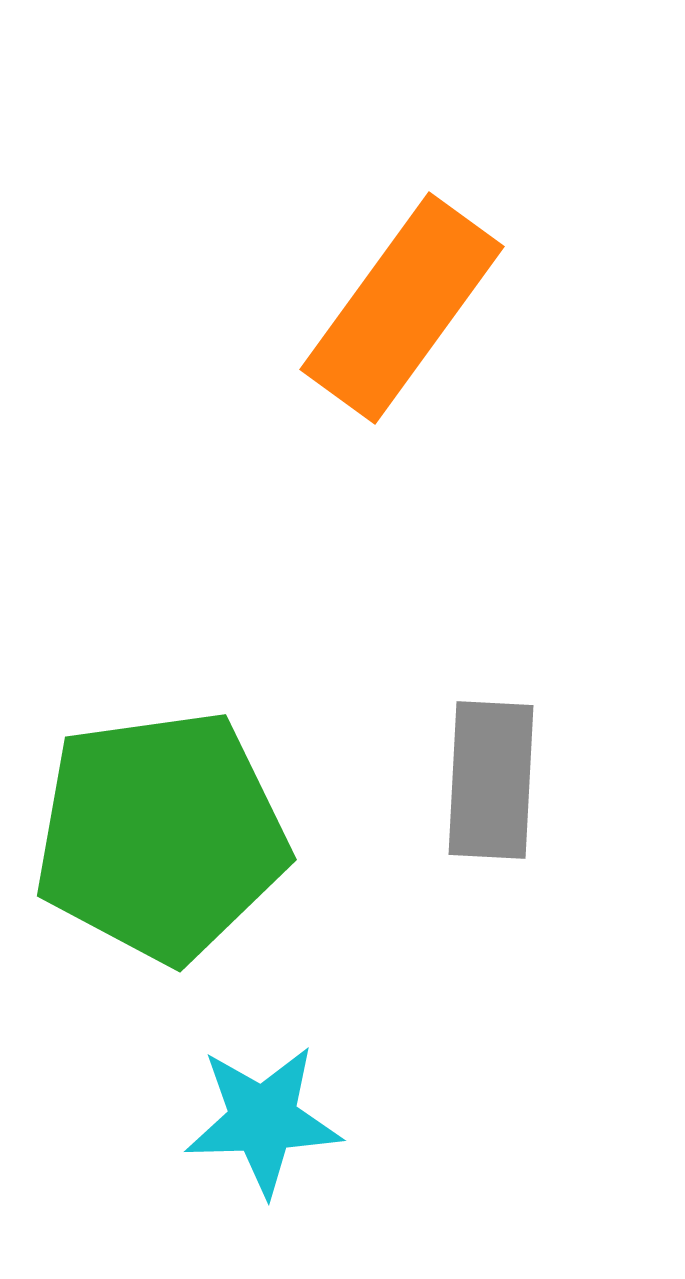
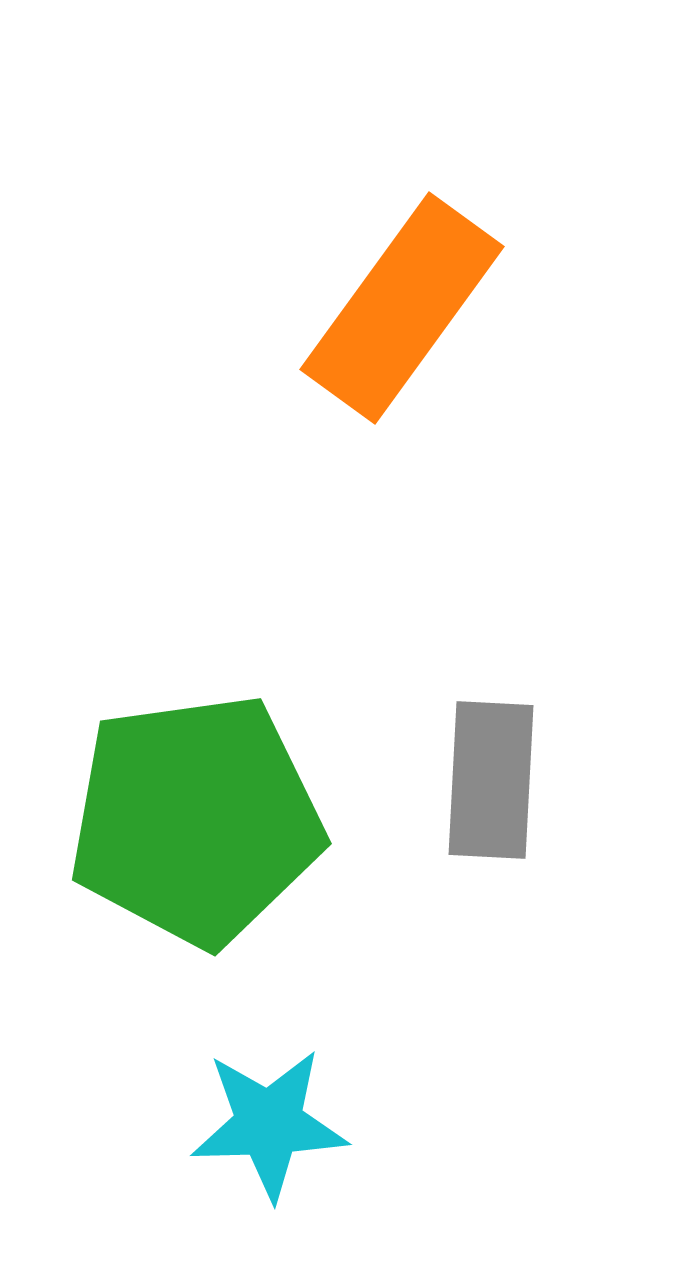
green pentagon: moved 35 px right, 16 px up
cyan star: moved 6 px right, 4 px down
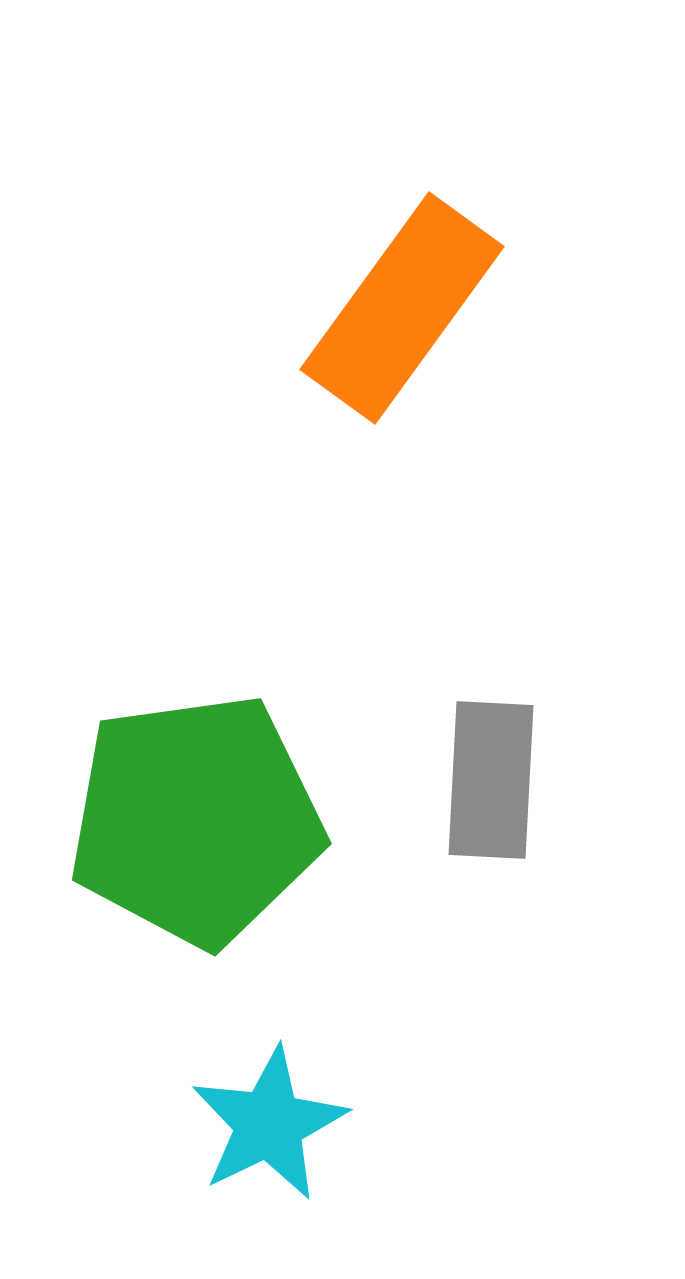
cyan star: rotated 24 degrees counterclockwise
